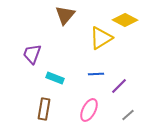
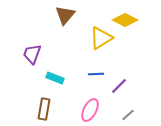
pink ellipse: moved 1 px right
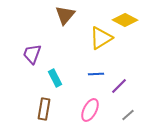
cyan rectangle: rotated 42 degrees clockwise
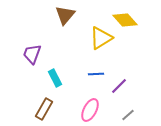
yellow diamond: rotated 20 degrees clockwise
brown rectangle: rotated 20 degrees clockwise
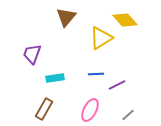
brown triangle: moved 1 px right, 2 px down
cyan rectangle: rotated 72 degrees counterclockwise
purple line: moved 2 px left, 1 px up; rotated 18 degrees clockwise
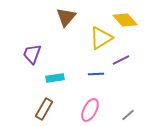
purple line: moved 4 px right, 25 px up
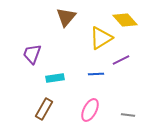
gray line: rotated 48 degrees clockwise
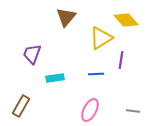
yellow diamond: moved 1 px right
purple line: rotated 54 degrees counterclockwise
brown rectangle: moved 23 px left, 3 px up
gray line: moved 5 px right, 4 px up
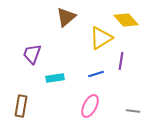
brown triangle: rotated 10 degrees clockwise
purple line: moved 1 px down
blue line: rotated 14 degrees counterclockwise
brown rectangle: rotated 20 degrees counterclockwise
pink ellipse: moved 4 px up
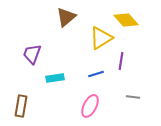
gray line: moved 14 px up
